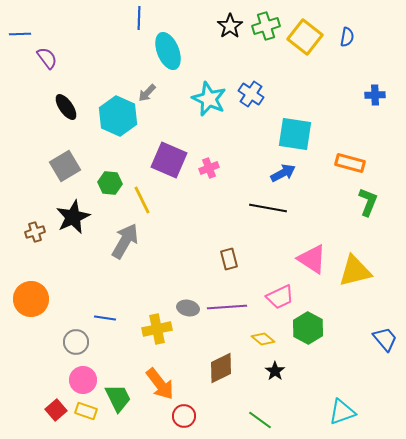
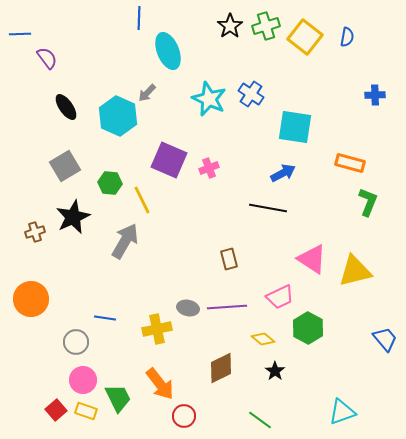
cyan square at (295, 134): moved 7 px up
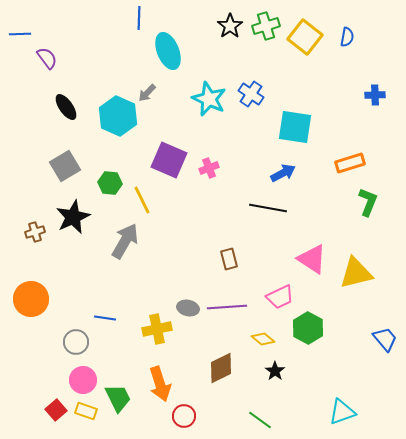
orange rectangle at (350, 163): rotated 32 degrees counterclockwise
yellow triangle at (355, 271): moved 1 px right, 2 px down
orange arrow at (160, 384): rotated 20 degrees clockwise
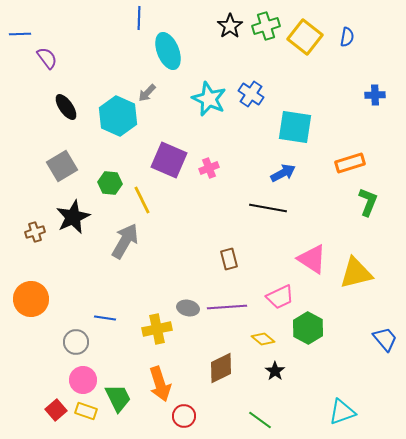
gray square at (65, 166): moved 3 px left
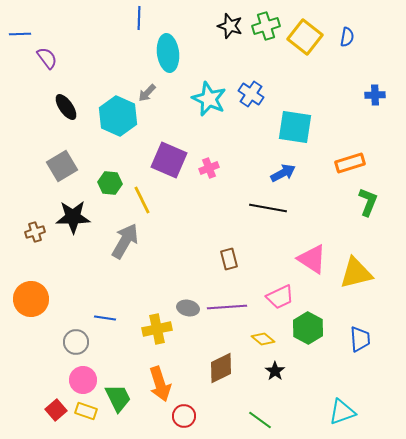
black star at (230, 26): rotated 20 degrees counterclockwise
cyan ellipse at (168, 51): moved 2 px down; rotated 15 degrees clockwise
black star at (73, 217): rotated 24 degrees clockwise
blue trapezoid at (385, 339): moved 25 px left; rotated 36 degrees clockwise
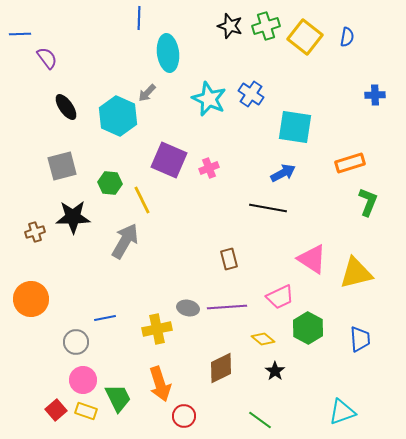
gray square at (62, 166): rotated 16 degrees clockwise
blue line at (105, 318): rotated 20 degrees counterclockwise
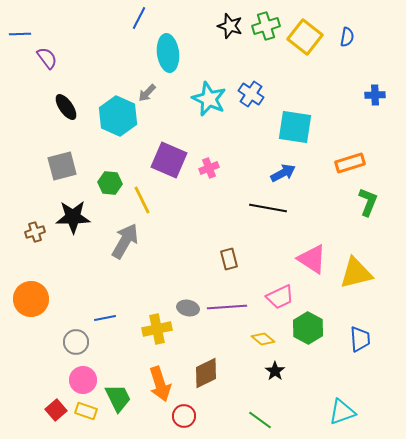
blue line at (139, 18): rotated 25 degrees clockwise
brown diamond at (221, 368): moved 15 px left, 5 px down
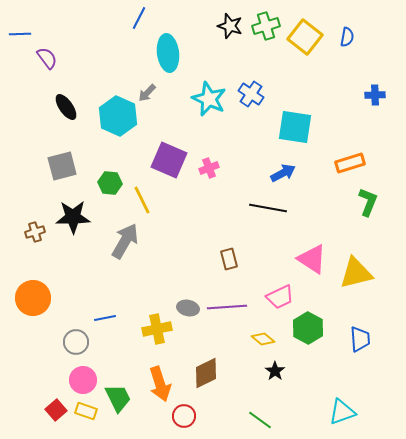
orange circle at (31, 299): moved 2 px right, 1 px up
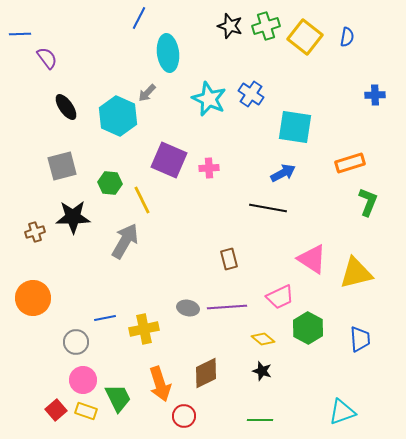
pink cross at (209, 168): rotated 18 degrees clockwise
yellow cross at (157, 329): moved 13 px left
black star at (275, 371): moved 13 px left; rotated 18 degrees counterclockwise
green line at (260, 420): rotated 35 degrees counterclockwise
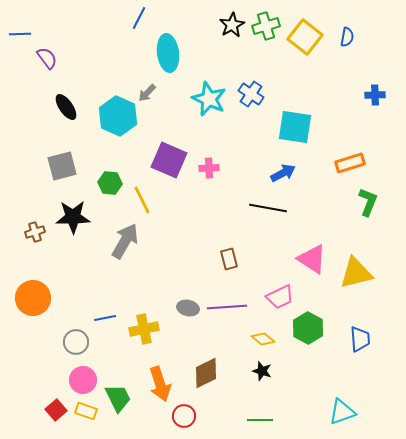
black star at (230, 26): moved 2 px right, 1 px up; rotated 25 degrees clockwise
